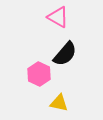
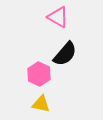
yellow triangle: moved 18 px left, 1 px down
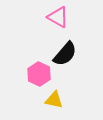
yellow triangle: moved 13 px right, 4 px up
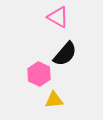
yellow triangle: rotated 18 degrees counterclockwise
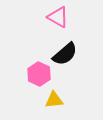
black semicircle: rotated 8 degrees clockwise
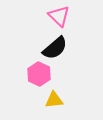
pink triangle: moved 1 px right, 1 px up; rotated 15 degrees clockwise
black semicircle: moved 10 px left, 6 px up
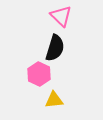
pink triangle: moved 2 px right
black semicircle: rotated 32 degrees counterclockwise
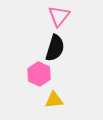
pink triangle: moved 2 px left; rotated 25 degrees clockwise
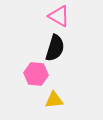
pink triangle: rotated 40 degrees counterclockwise
pink hexagon: moved 3 px left; rotated 20 degrees counterclockwise
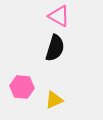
pink hexagon: moved 14 px left, 13 px down
yellow triangle: rotated 18 degrees counterclockwise
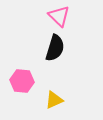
pink triangle: rotated 15 degrees clockwise
pink hexagon: moved 6 px up
